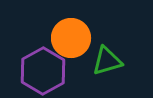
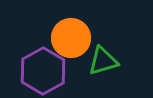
green triangle: moved 4 px left
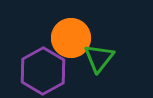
green triangle: moved 4 px left, 3 px up; rotated 36 degrees counterclockwise
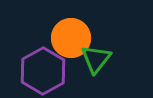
green triangle: moved 3 px left, 1 px down
